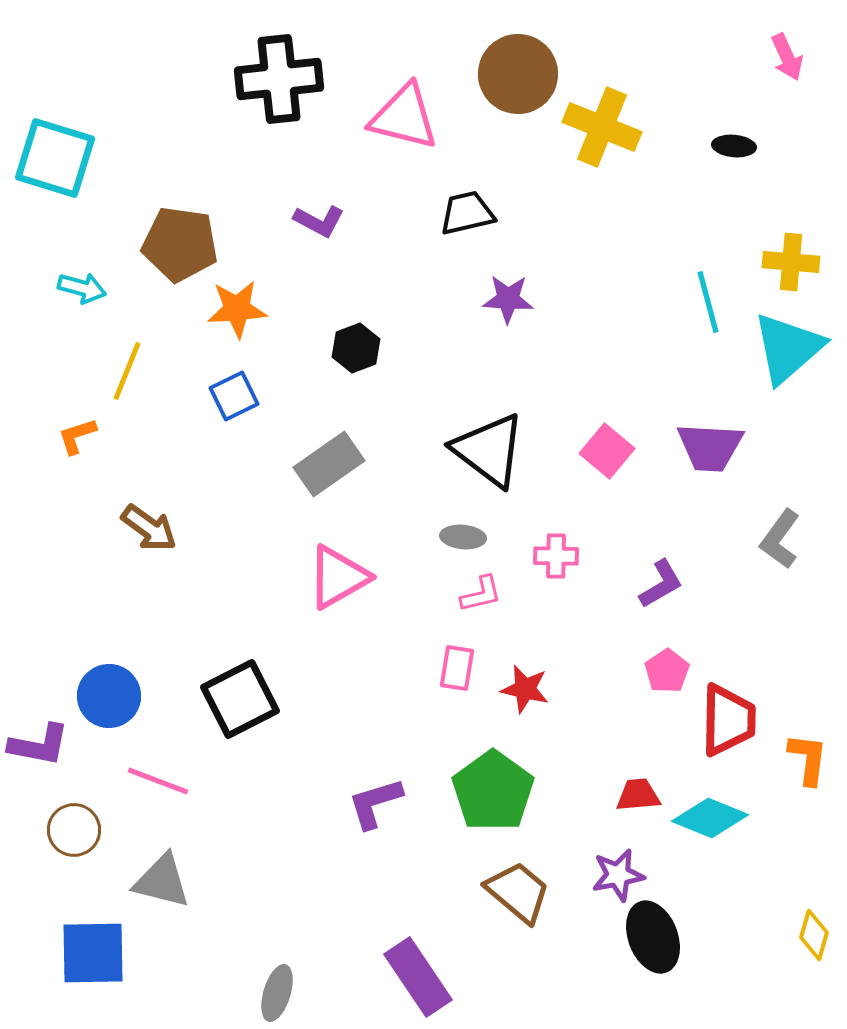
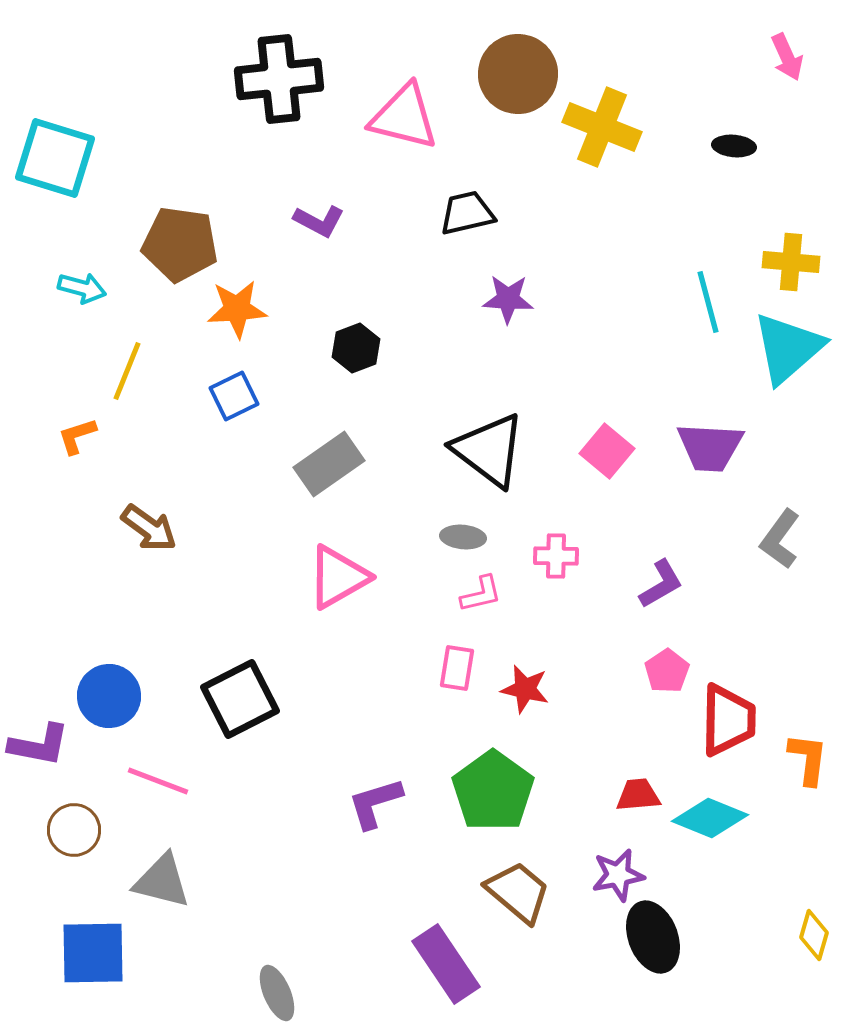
purple rectangle at (418, 977): moved 28 px right, 13 px up
gray ellipse at (277, 993): rotated 40 degrees counterclockwise
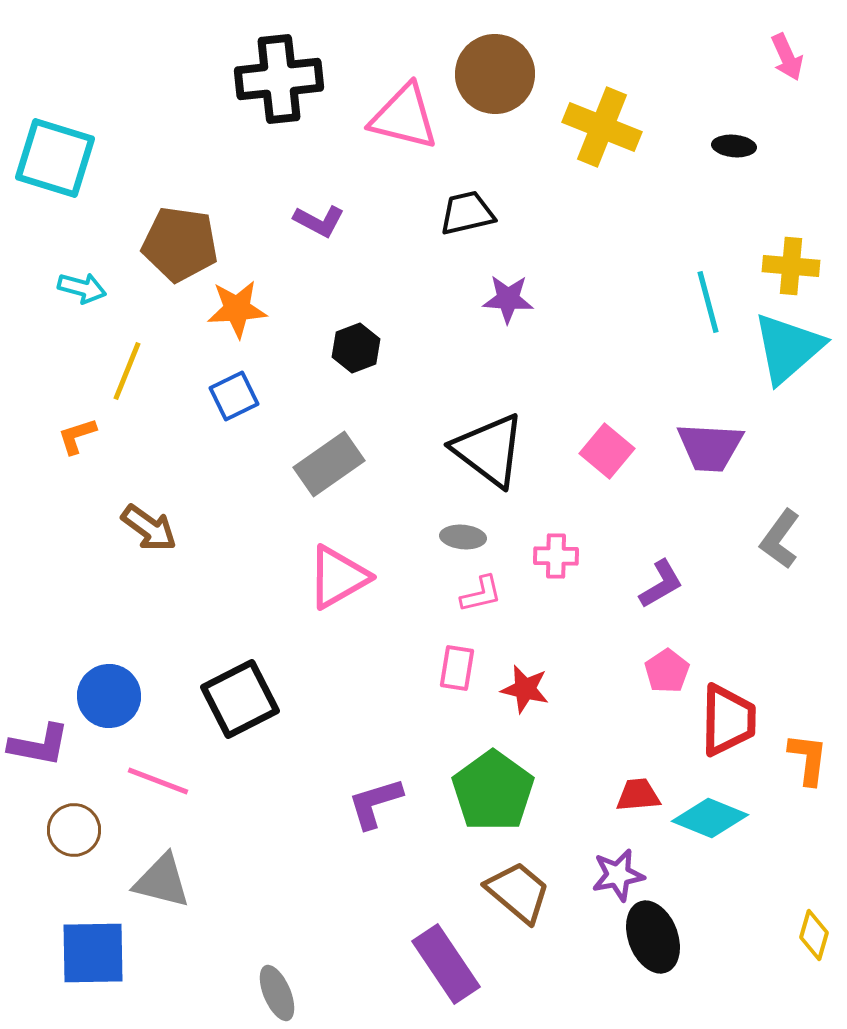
brown circle at (518, 74): moved 23 px left
yellow cross at (791, 262): moved 4 px down
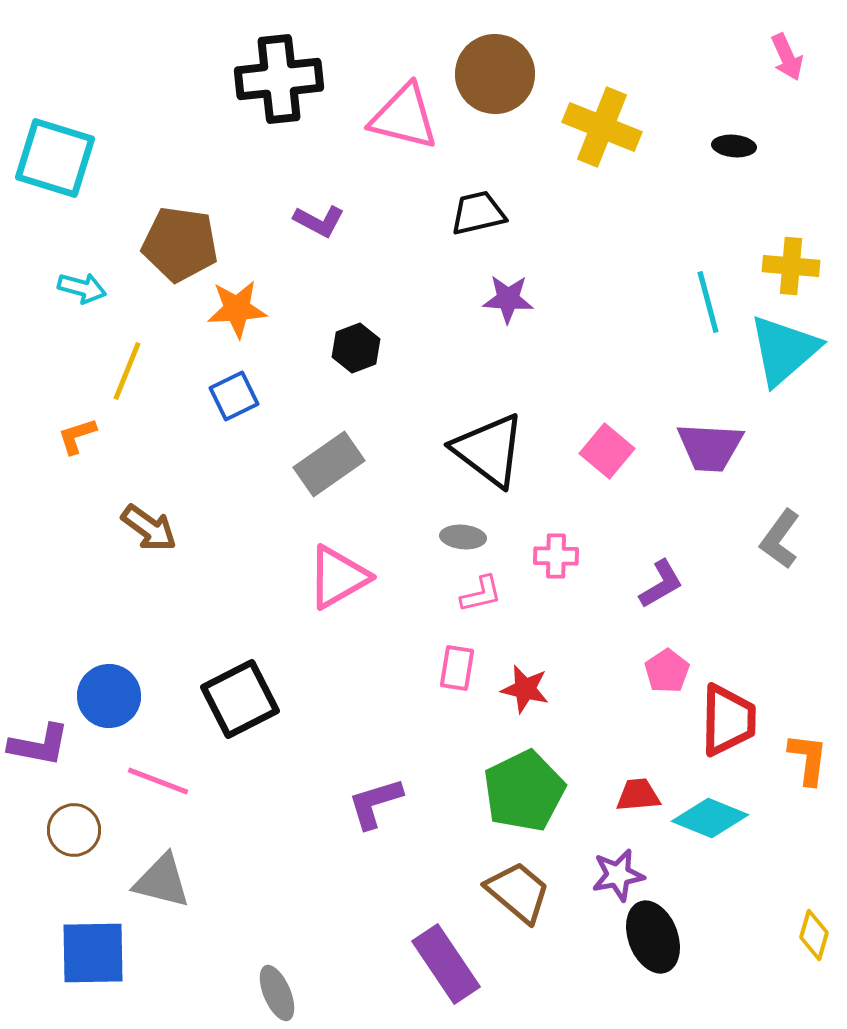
black trapezoid at (467, 213): moved 11 px right
cyan triangle at (788, 348): moved 4 px left, 2 px down
green pentagon at (493, 791): moved 31 px right; rotated 10 degrees clockwise
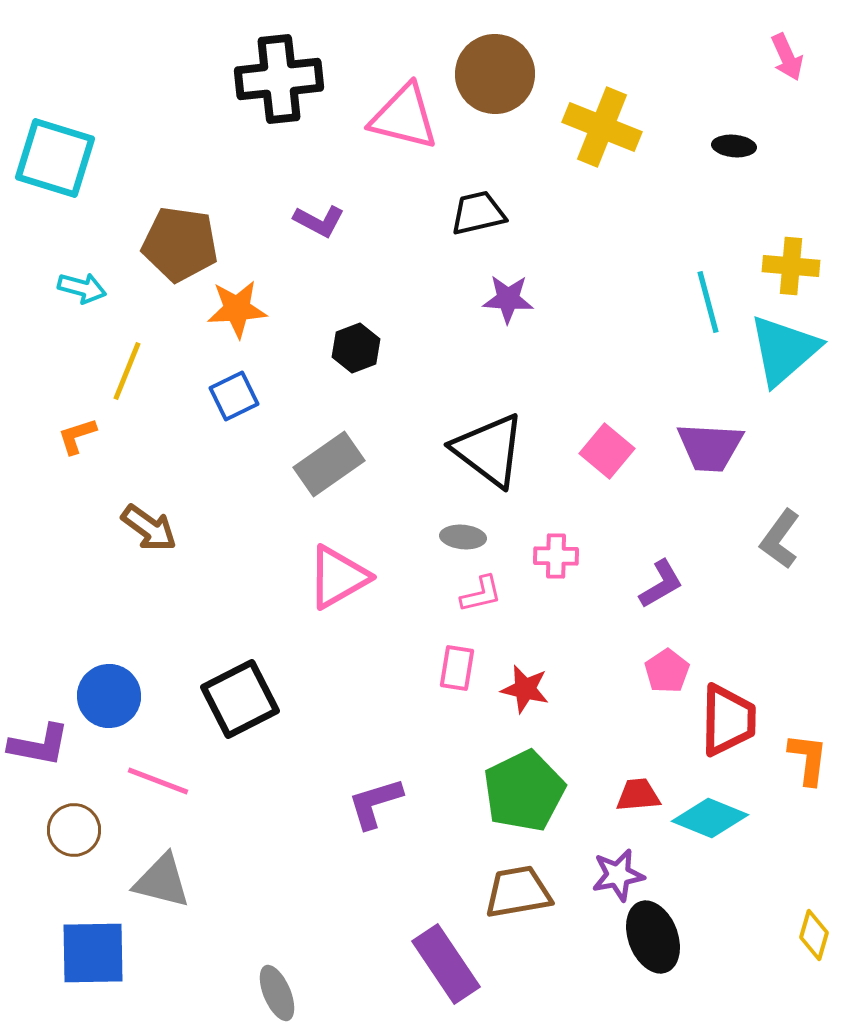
brown trapezoid at (518, 892): rotated 50 degrees counterclockwise
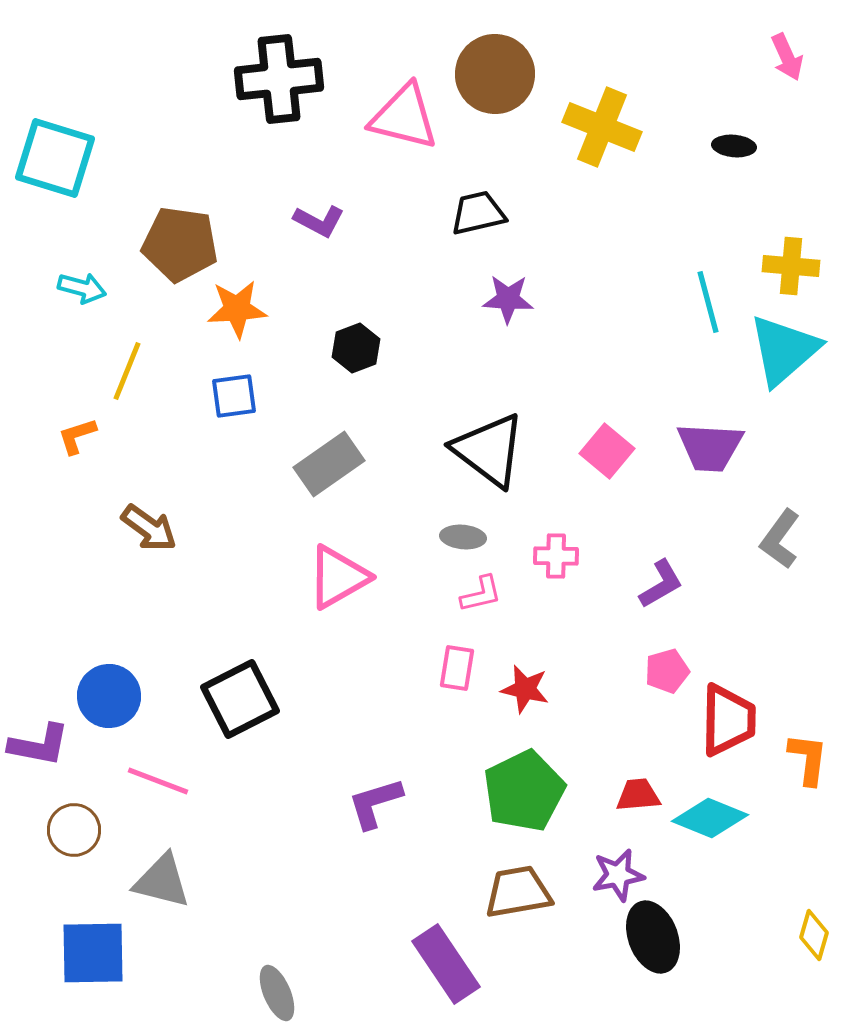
blue square at (234, 396): rotated 18 degrees clockwise
pink pentagon at (667, 671): rotated 18 degrees clockwise
